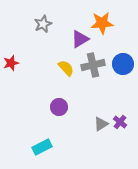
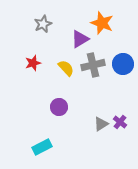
orange star: rotated 25 degrees clockwise
red star: moved 22 px right
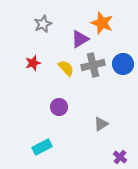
purple cross: moved 35 px down
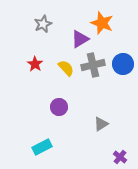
red star: moved 2 px right, 1 px down; rotated 21 degrees counterclockwise
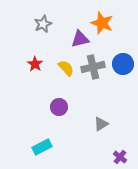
purple triangle: rotated 18 degrees clockwise
gray cross: moved 2 px down
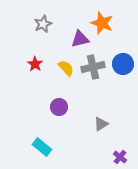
cyan rectangle: rotated 66 degrees clockwise
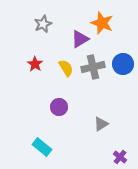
purple triangle: rotated 18 degrees counterclockwise
yellow semicircle: rotated 12 degrees clockwise
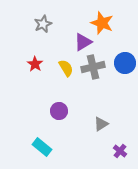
purple triangle: moved 3 px right, 3 px down
blue circle: moved 2 px right, 1 px up
purple circle: moved 4 px down
purple cross: moved 6 px up
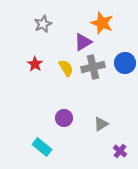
purple circle: moved 5 px right, 7 px down
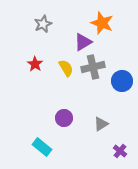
blue circle: moved 3 px left, 18 px down
